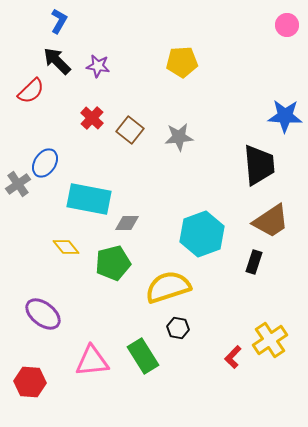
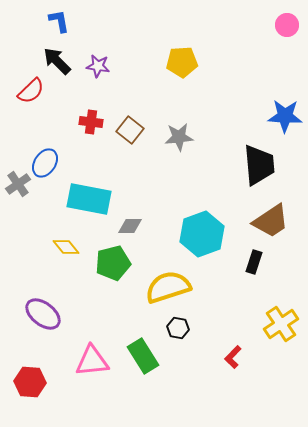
blue L-shape: rotated 40 degrees counterclockwise
red cross: moved 1 px left, 4 px down; rotated 35 degrees counterclockwise
gray diamond: moved 3 px right, 3 px down
yellow cross: moved 11 px right, 16 px up
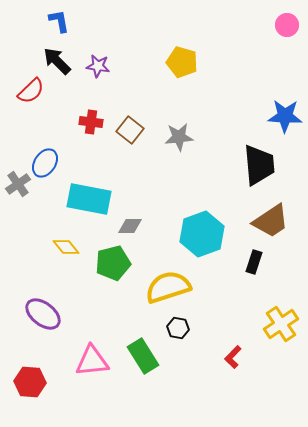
yellow pentagon: rotated 20 degrees clockwise
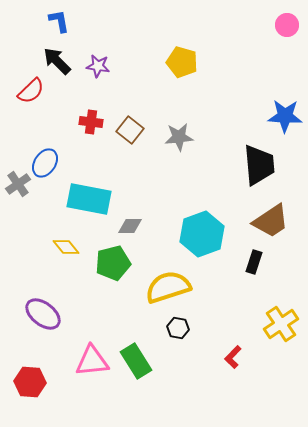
green rectangle: moved 7 px left, 5 px down
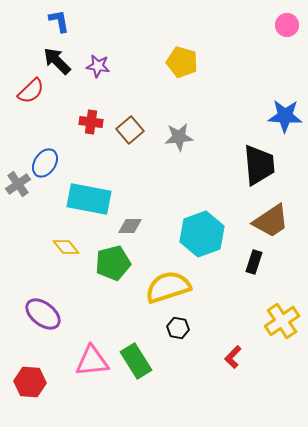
brown square: rotated 12 degrees clockwise
yellow cross: moved 1 px right, 3 px up
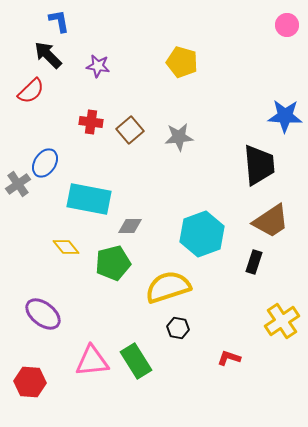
black arrow: moved 9 px left, 6 px up
red L-shape: moved 4 px left, 1 px down; rotated 65 degrees clockwise
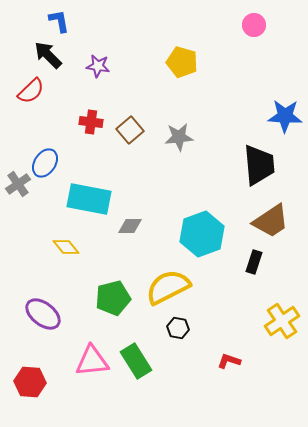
pink circle: moved 33 px left
green pentagon: moved 35 px down
yellow semicircle: rotated 9 degrees counterclockwise
red L-shape: moved 3 px down
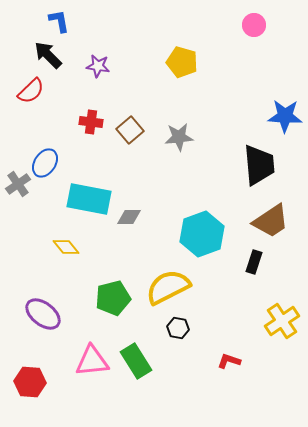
gray diamond: moved 1 px left, 9 px up
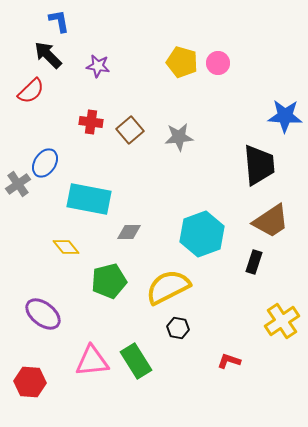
pink circle: moved 36 px left, 38 px down
gray diamond: moved 15 px down
green pentagon: moved 4 px left, 17 px up
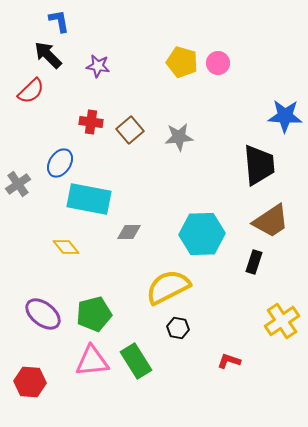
blue ellipse: moved 15 px right
cyan hexagon: rotated 18 degrees clockwise
green pentagon: moved 15 px left, 33 px down
